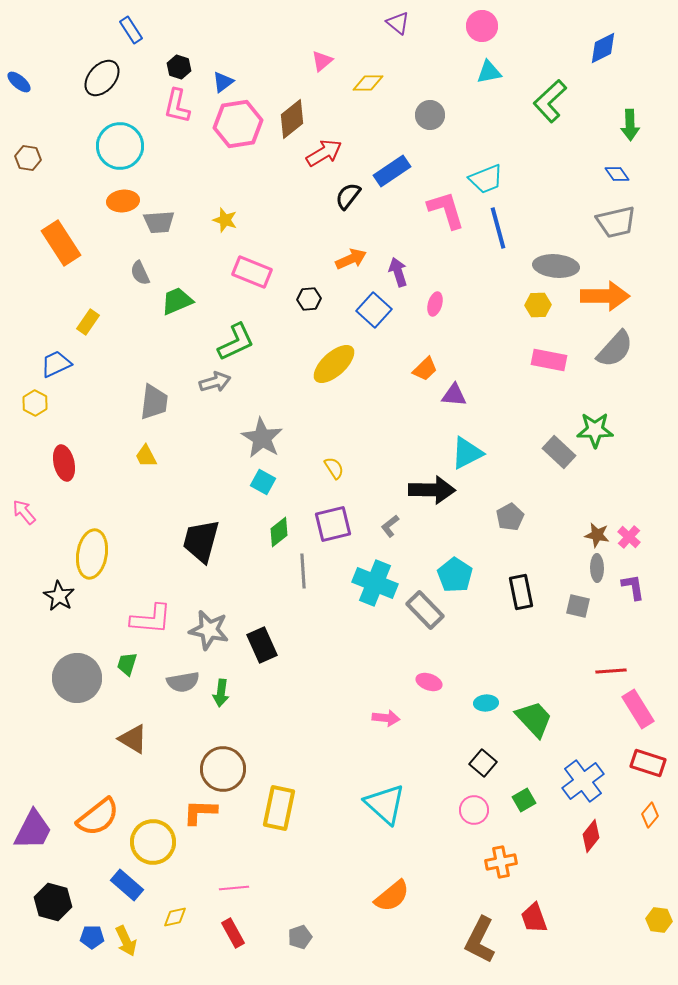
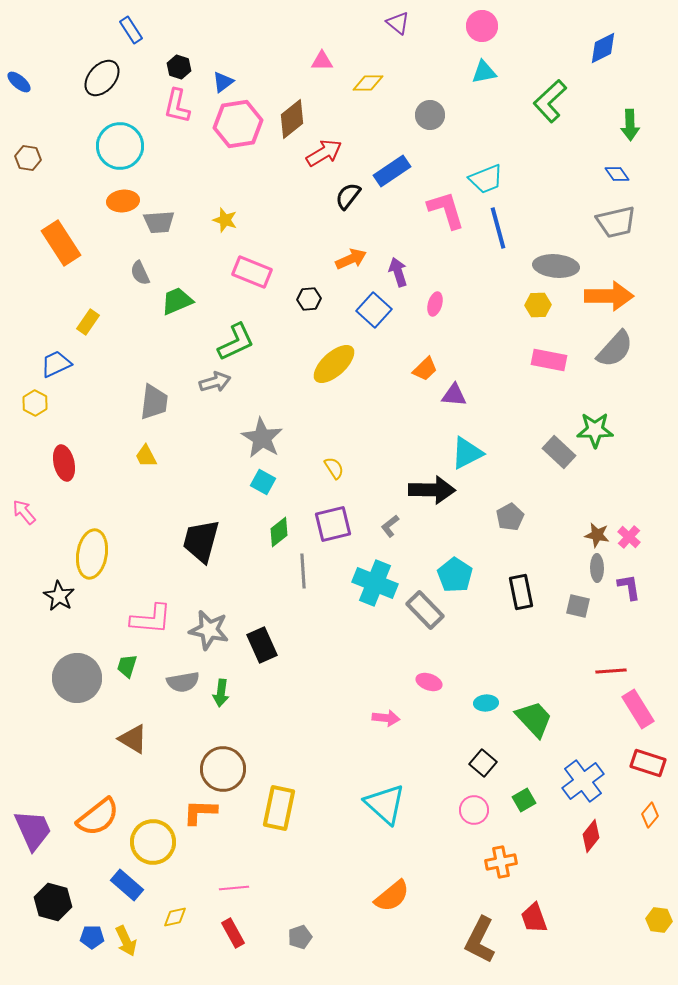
pink triangle at (322, 61): rotated 40 degrees clockwise
cyan triangle at (489, 72): moved 5 px left
orange arrow at (605, 296): moved 4 px right
purple L-shape at (633, 587): moved 4 px left
green trapezoid at (127, 664): moved 2 px down
purple trapezoid at (33, 830): rotated 51 degrees counterclockwise
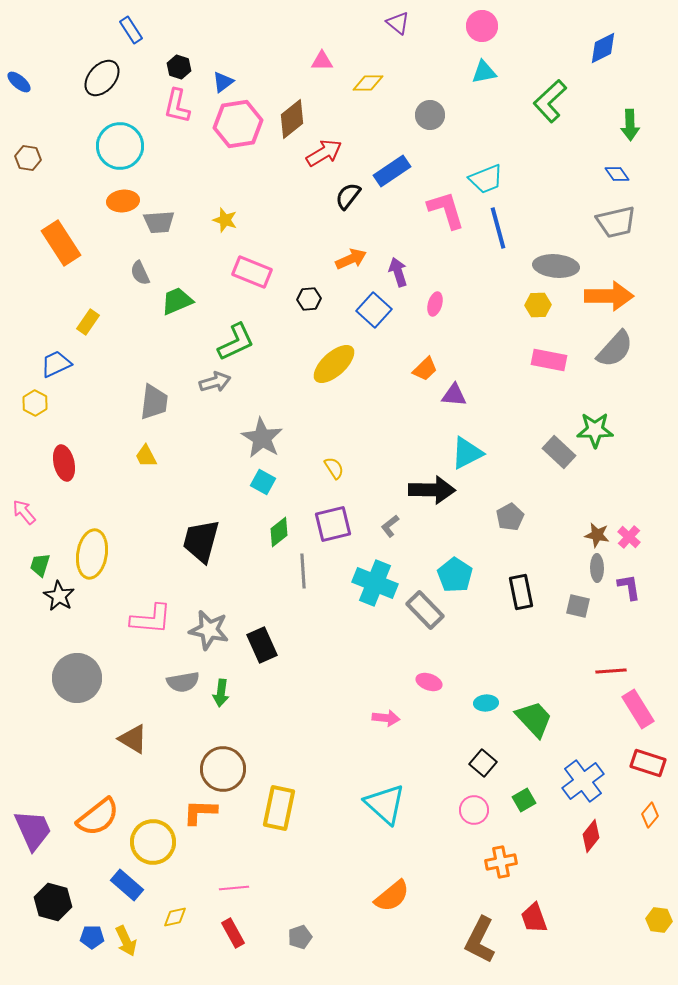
green trapezoid at (127, 666): moved 87 px left, 101 px up
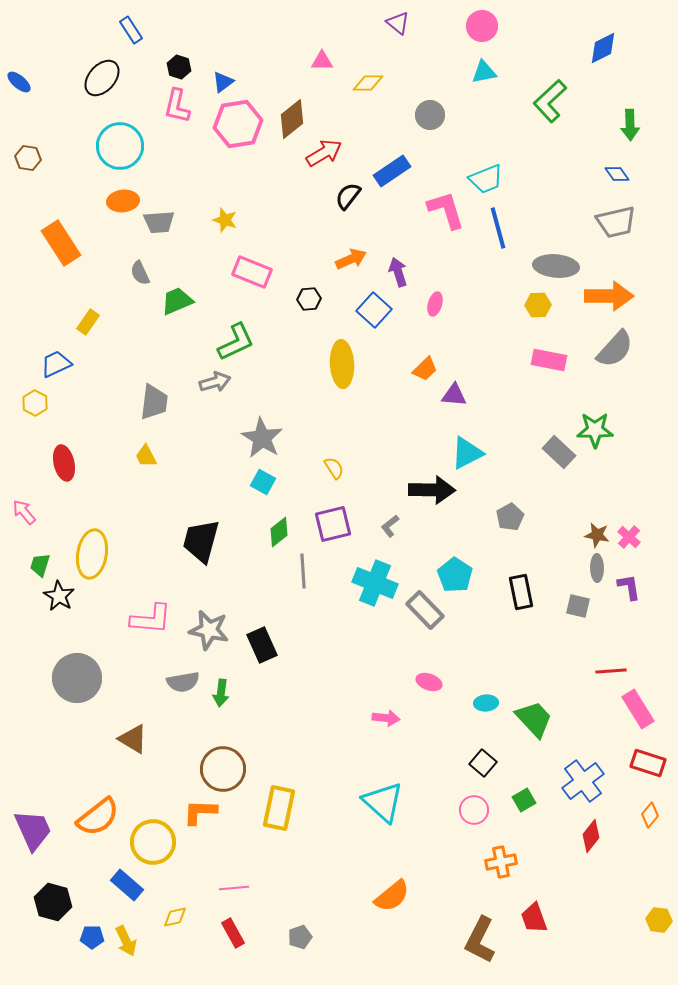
yellow ellipse at (334, 364): moved 8 px right; rotated 51 degrees counterclockwise
cyan triangle at (385, 804): moved 2 px left, 2 px up
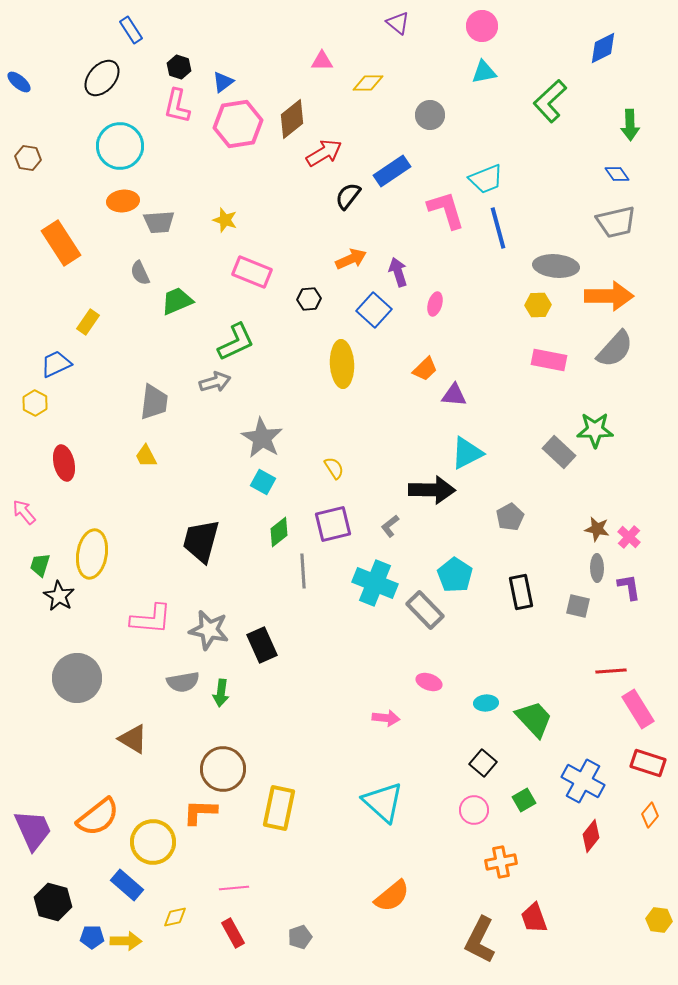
brown star at (597, 535): moved 6 px up
blue cross at (583, 781): rotated 24 degrees counterclockwise
yellow arrow at (126, 941): rotated 64 degrees counterclockwise
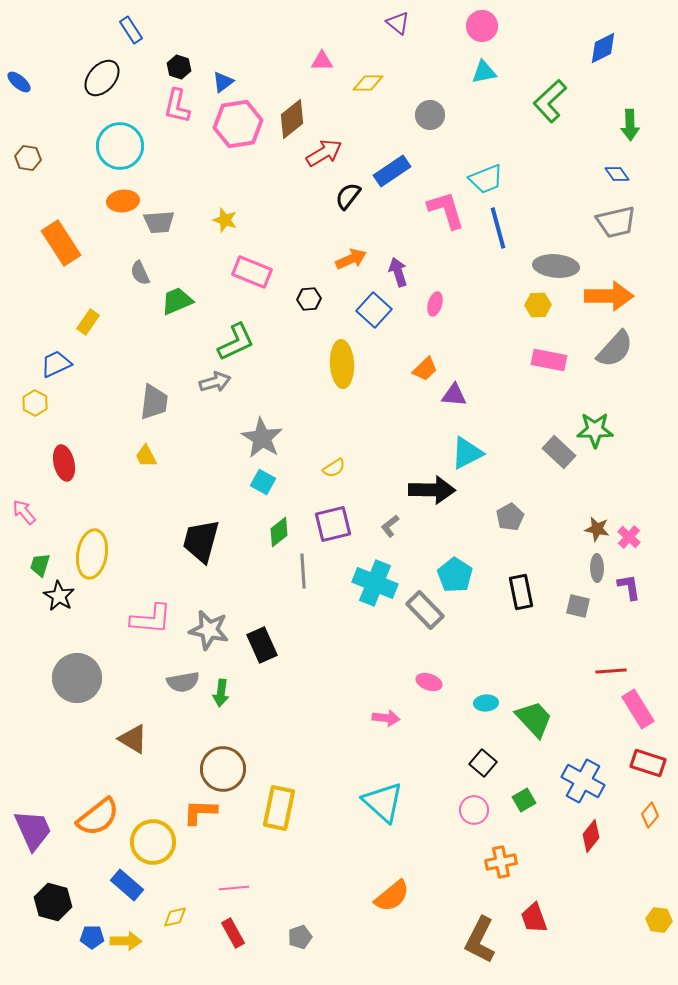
yellow semicircle at (334, 468): rotated 90 degrees clockwise
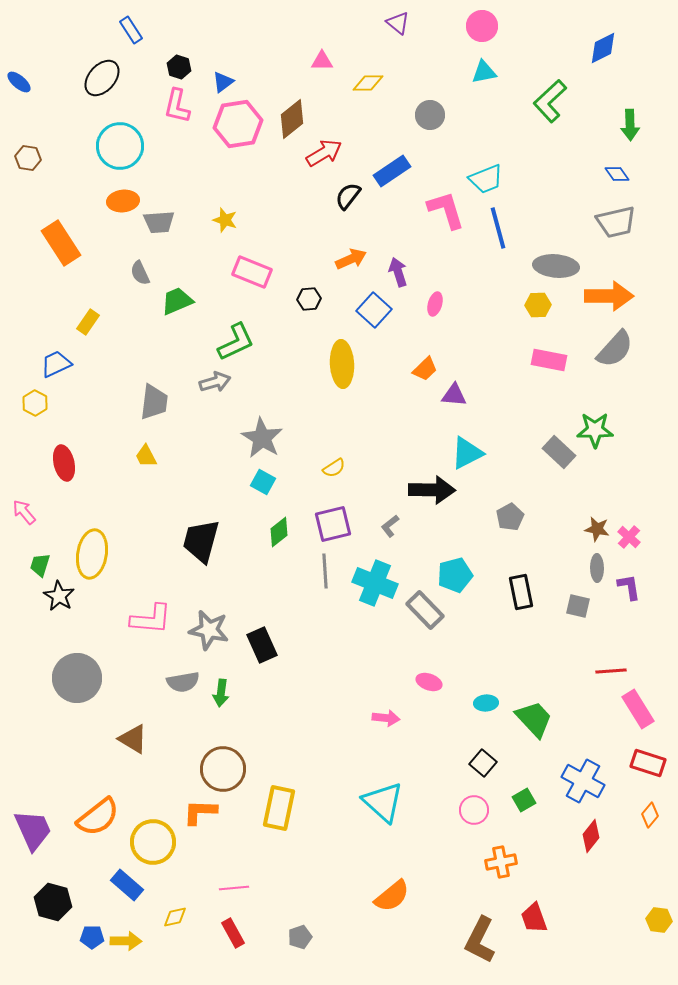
gray line at (303, 571): moved 22 px right
cyan pentagon at (455, 575): rotated 24 degrees clockwise
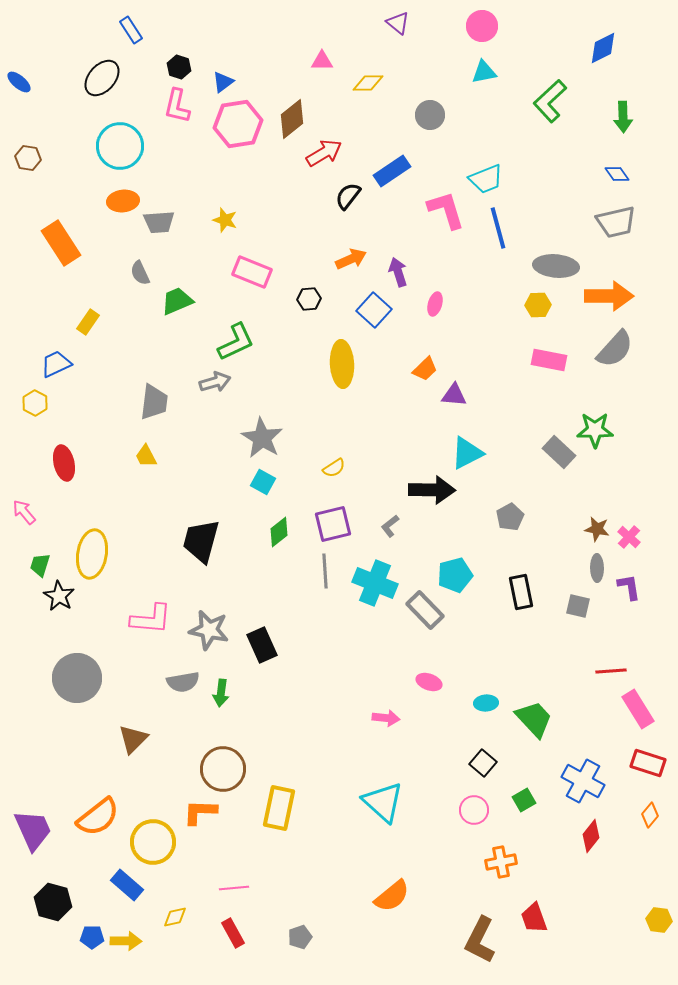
green arrow at (630, 125): moved 7 px left, 8 px up
brown triangle at (133, 739): rotated 44 degrees clockwise
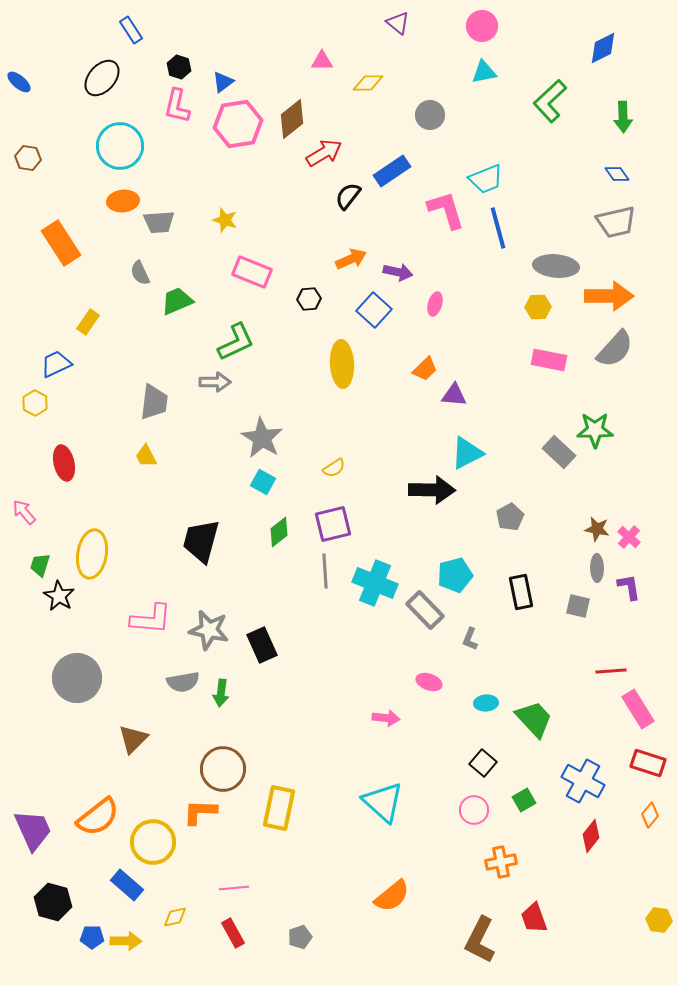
purple arrow at (398, 272): rotated 120 degrees clockwise
yellow hexagon at (538, 305): moved 2 px down
gray arrow at (215, 382): rotated 16 degrees clockwise
gray L-shape at (390, 526): moved 80 px right, 113 px down; rotated 30 degrees counterclockwise
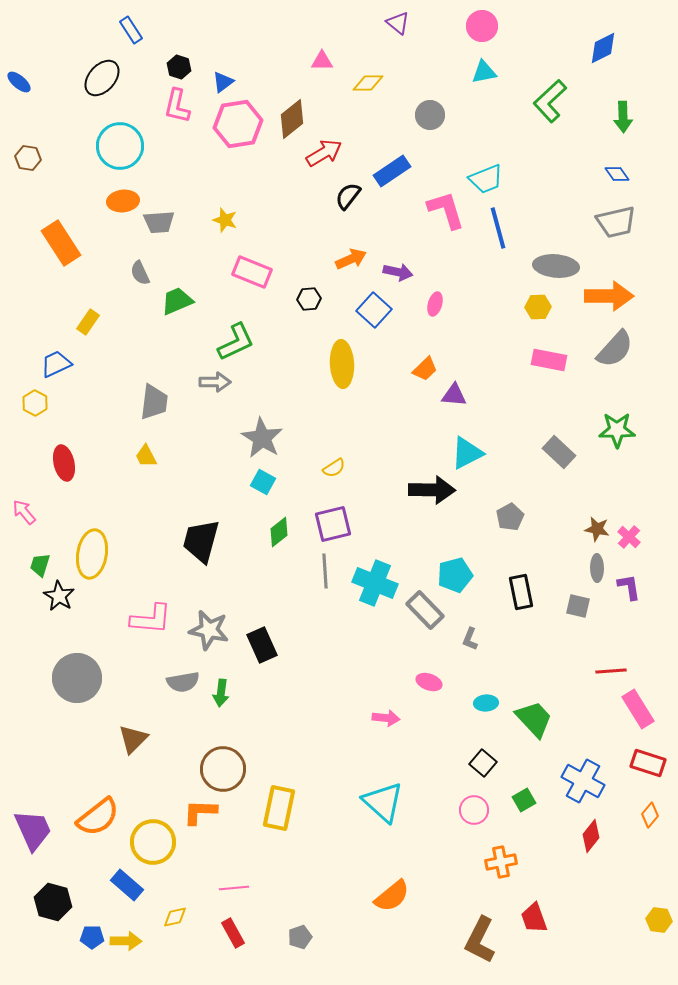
green star at (595, 430): moved 22 px right
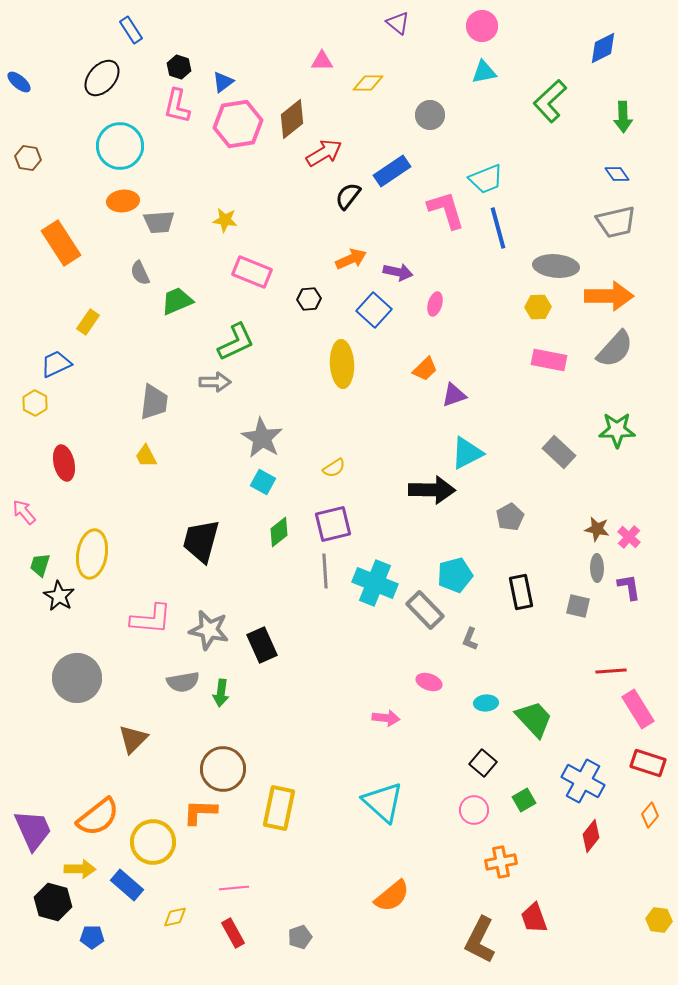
yellow star at (225, 220): rotated 10 degrees counterclockwise
purple triangle at (454, 395): rotated 24 degrees counterclockwise
yellow arrow at (126, 941): moved 46 px left, 72 px up
